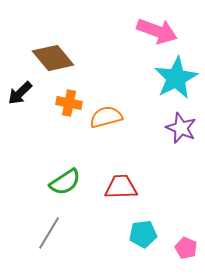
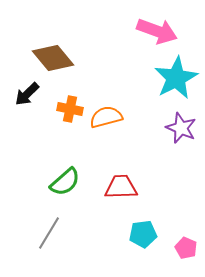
black arrow: moved 7 px right, 1 px down
orange cross: moved 1 px right, 6 px down
green semicircle: rotated 8 degrees counterclockwise
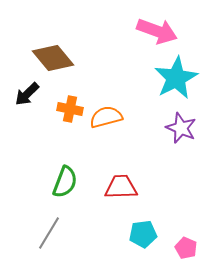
green semicircle: rotated 28 degrees counterclockwise
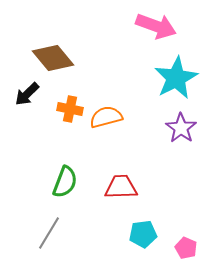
pink arrow: moved 1 px left, 5 px up
purple star: rotated 12 degrees clockwise
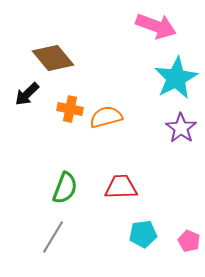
green semicircle: moved 6 px down
gray line: moved 4 px right, 4 px down
pink pentagon: moved 3 px right, 7 px up
